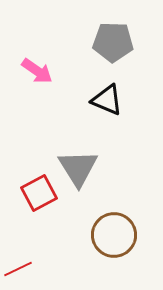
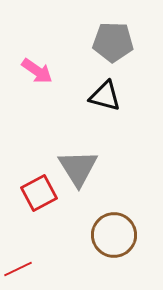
black triangle: moved 2 px left, 4 px up; rotated 8 degrees counterclockwise
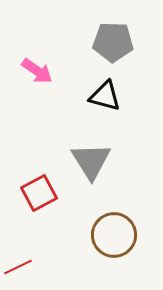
gray triangle: moved 13 px right, 7 px up
red line: moved 2 px up
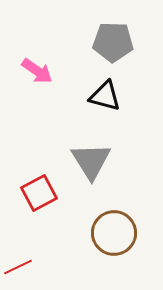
brown circle: moved 2 px up
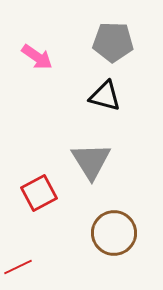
pink arrow: moved 14 px up
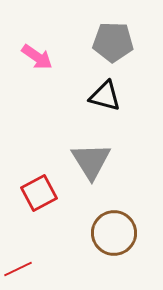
red line: moved 2 px down
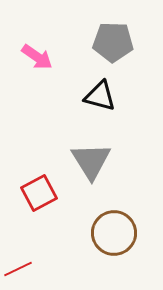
black triangle: moved 5 px left
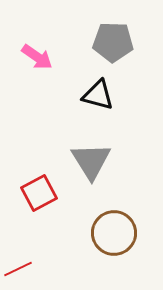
black triangle: moved 2 px left, 1 px up
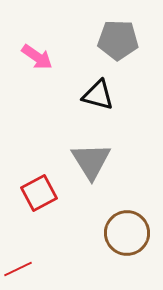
gray pentagon: moved 5 px right, 2 px up
brown circle: moved 13 px right
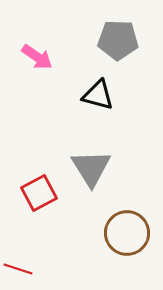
gray triangle: moved 7 px down
red line: rotated 44 degrees clockwise
